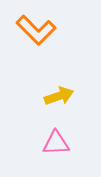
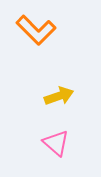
pink triangle: rotated 44 degrees clockwise
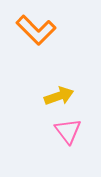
pink triangle: moved 12 px right, 12 px up; rotated 12 degrees clockwise
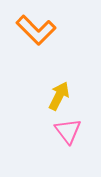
yellow arrow: rotated 44 degrees counterclockwise
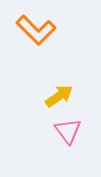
yellow arrow: rotated 28 degrees clockwise
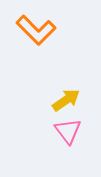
yellow arrow: moved 7 px right, 4 px down
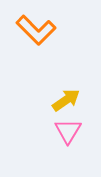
pink triangle: rotated 8 degrees clockwise
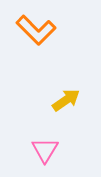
pink triangle: moved 23 px left, 19 px down
